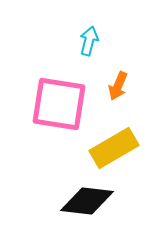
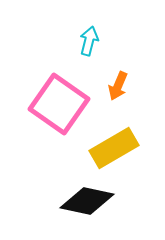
pink square: rotated 26 degrees clockwise
black diamond: rotated 6 degrees clockwise
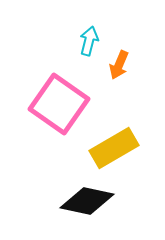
orange arrow: moved 1 px right, 21 px up
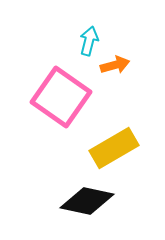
orange arrow: moved 4 px left; rotated 128 degrees counterclockwise
pink square: moved 2 px right, 7 px up
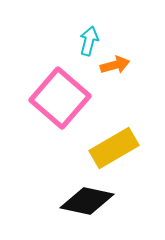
pink square: moved 1 px left, 1 px down; rotated 6 degrees clockwise
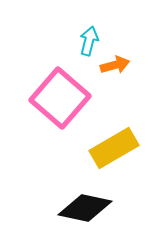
black diamond: moved 2 px left, 7 px down
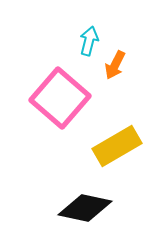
orange arrow: rotated 132 degrees clockwise
yellow rectangle: moved 3 px right, 2 px up
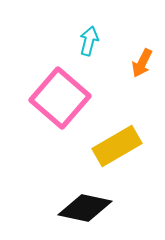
orange arrow: moved 27 px right, 2 px up
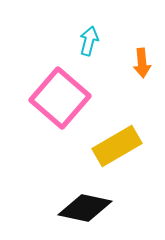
orange arrow: rotated 32 degrees counterclockwise
